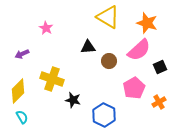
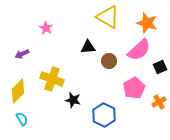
cyan semicircle: moved 2 px down
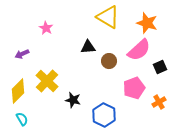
yellow cross: moved 5 px left, 2 px down; rotated 25 degrees clockwise
pink pentagon: rotated 10 degrees clockwise
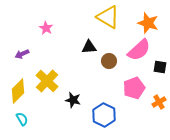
orange star: moved 1 px right
black triangle: moved 1 px right
black square: rotated 32 degrees clockwise
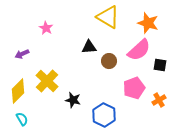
black square: moved 2 px up
orange cross: moved 2 px up
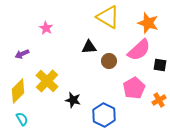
pink pentagon: rotated 10 degrees counterclockwise
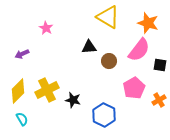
pink semicircle: rotated 10 degrees counterclockwise
yellow cross: moved 9 px down; rotated 20 degrees clockwise
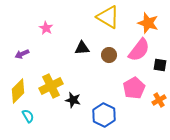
black triangle: moved 7 px left, 1 px down
brown circle: moved 6 px up
yellow cross: moved 4 px right, 4 px up
cyan semicircle: moved 6 px right, 3 px up
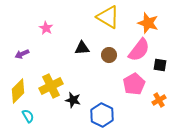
pink pentagon: moved 4 px up
blue hexagon: moved 2 px left
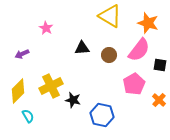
yellow triangle: moved 2 px right, 1 px up
orange cross: rotated 16 degrees counterclockwise
blue hexagon: rotated 15 degrees counterclockwise
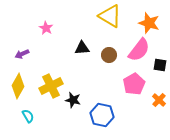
orange star: moved 1 px right
yellow diamond: moved 5 px up; rotated 15 degrees counterclockwise
